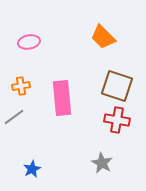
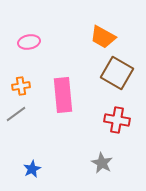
orange trapezoid: rotated 16 degrees counterclockwise
brown square: moved 13 px up; rotated 12 degrees clockwise
pink rectangle: moved 1 px right, 3 px up
gray line: moved 2 px right, 3 px up
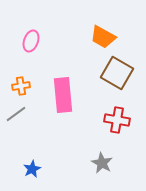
pink ellipse: moved 2 px right, 1 px up; rotated 60 degrees counterclockwise
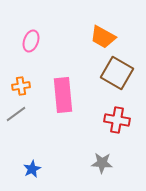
gray star: rotated 25 degrees counterclockwise
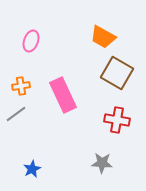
pink rectangle: rotated 20 degrees counterclockwise
